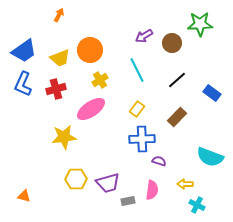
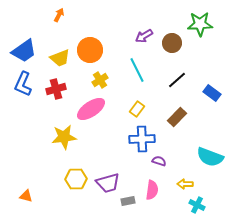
orange triangle: moved 2 px right
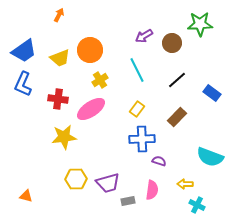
red cross: moved 2 px right, 10 px down; rotated 24 degrees clockwise
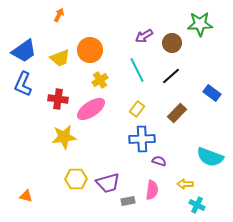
black line: moved 6 px left, 4 px up
brown rectangle: moved 4 px up
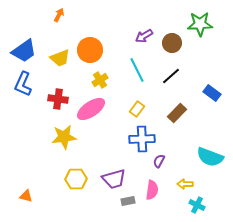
purple semicircle: rotated 80 degrees counterclockwise
purple trapezoid: moved 6 px right, 4 px up
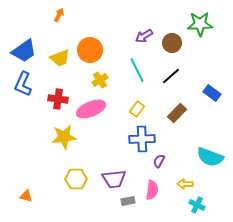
pink ellipse: rotated 12 degrees clockwise
purple trapezoid: rotated 10 degrees clockwise
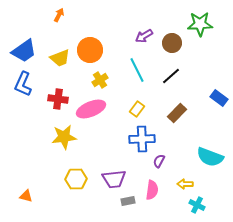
blue rectangle: moved 7 px right, 5 px down
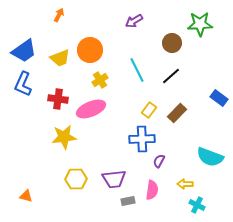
purple arrow: moved 10 px left, 15 px up
yellow rectangle: moved 12 px right, 1 px down
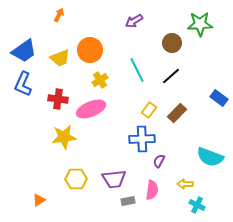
orange triangle: moved 13 px right, 4 px down; rotated 48 degrees counterclockwise
